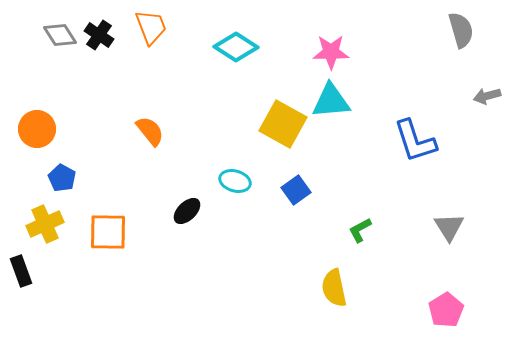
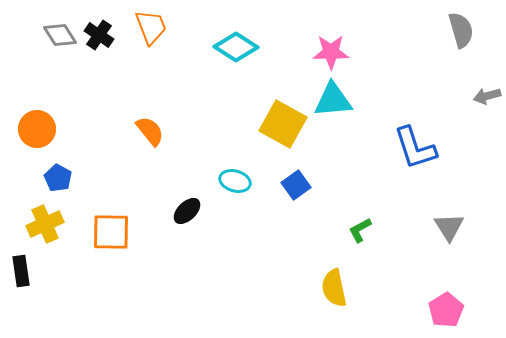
cyan triangle: moved 2 px right, 1 px up
blue L-shape: moved 7 px down
blue pentagon: moved 4 px left
blue square: moved 5 px up
orange square: moved 3 px right
black rectangle: rotated 12 degrees clockwise
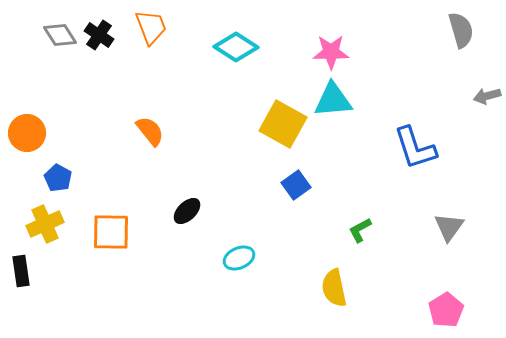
orange circle: moved 10 px left, 4 px down
cyan ellipse: moved 4 px right, 77 px down; rotated 40 degrees counterclockwise
gray triangle: rotated 8 degrees clockwise
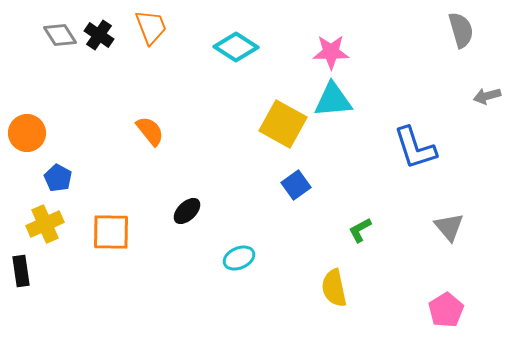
gray triangle: rotated 16 degrees counterclockwise
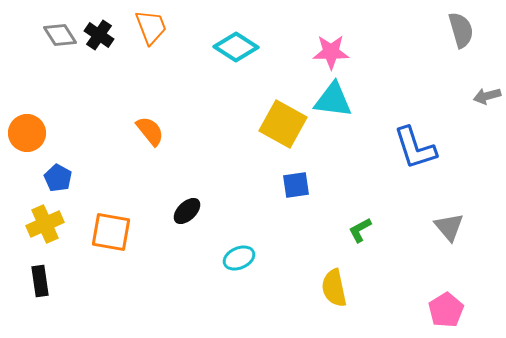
cyan triangle: rotated 12 degrees clockwise
blue square: rotated 28 degrees clockwise
orange square: rotated 9 degrees clockwise
black rectangle: moved 19 px right, 10 px down
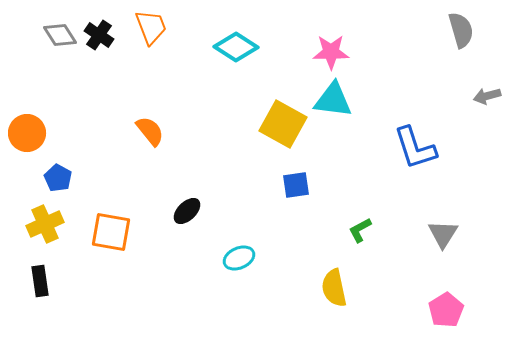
gray triangle: moved 6 px left, 7 px down; rotated 12 degrees clockwise
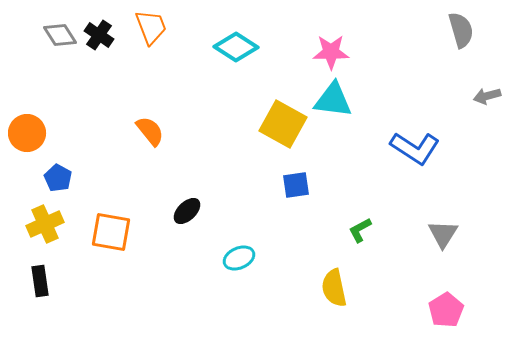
blue L-shape: rotated 39 degrees counterclockwise
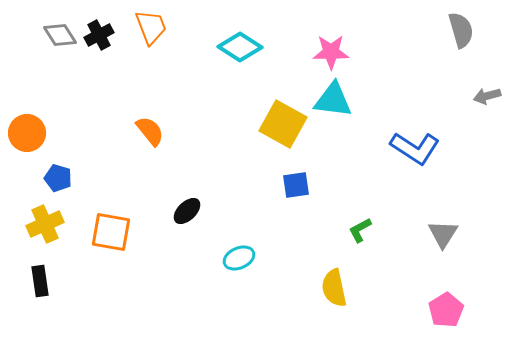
black cross: rotated 28 degrees clockwise
cyan diamond: moved 4 px right
blue pentagon: rotated 12 degrees counterclockwise
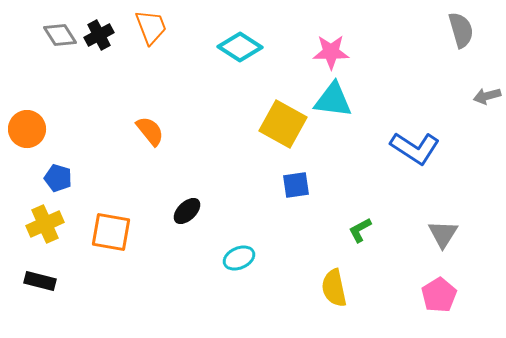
orange circle: moved 4 px up
black rectangle: rotated 68 degrees counterclockwise
pink pentagon: moved 7 px left, 15 px up
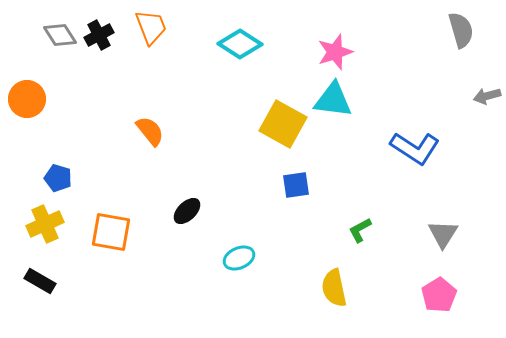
cyan diamond: moved 3 px up
pink star: moved 4 px right; rotated 18 degrees counterclockwise
orange circle: moved 30 px up
black rectangle: rotated 16 degrees clockwise
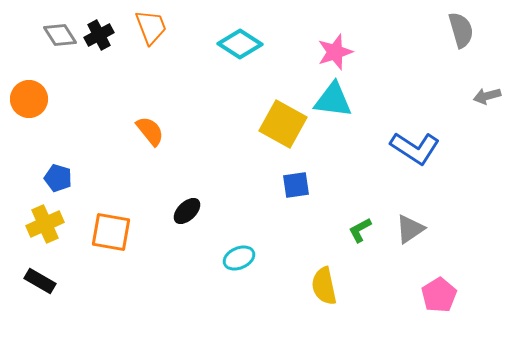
orange circle: moved 2 px right
gray triangle: moved 33 px left, 5 px up; rotated 24 degrees clockwise
yellow semicircle: moved 10 px left, 2 px up
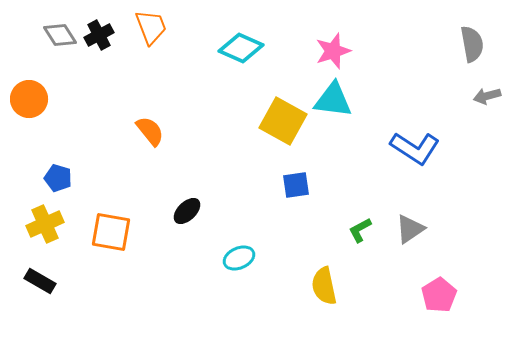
gray semicircle: moved 11 px right, 14 px down; rotated 6 degrees clockwise
cyan diamond: moved 1 px right, 4 px down; rotated 9 degrees counterclockwise
pink star: moved 2 px left, 1 px up
yellow square: moved 3 px up
